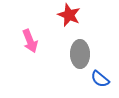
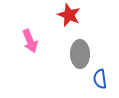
blue semicircle: rotated 42 degrees clockwise
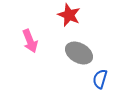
gray ellipse: moved 1 px left, 1 px up; rotated 60 degrees counterclockwise
blue semicircle: rotated 24 degrees clockwise
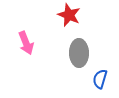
pink arrow: moved 4 px left, 2 px down
gray ellipse: rotated 60 degrees clockwise
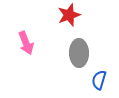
red star: rotated 30 degrees clockwise
blue semicircle: moved 1 px left, 1 px down
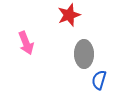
gray ellipse: moved 5 px right, 1 px down
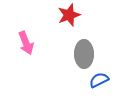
blue semicircle: rotated 48 degrees clockwise
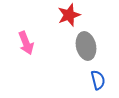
gray ellipse: moved 2 px right, 8 px up; rotated 12 degrees counterclockwise
blue semicircle: moved 1 px left; rotated 102 degrees clockwise
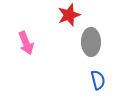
gray ellipse: moved 5 px right, 4 px up; rotated 12 degrees clockwise
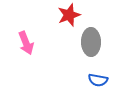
blue semicircle: rotated 114 degrees clockwise
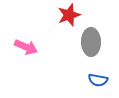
pink arrow: moved 4 px down; rotated 45 degrees counterclockwise
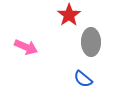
red star: rotated 15 degrees counterclockwise
blue semicircle: moved 15 px left, 1 px up; rotated 30 degrees clockwise
